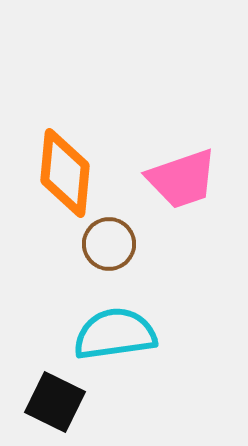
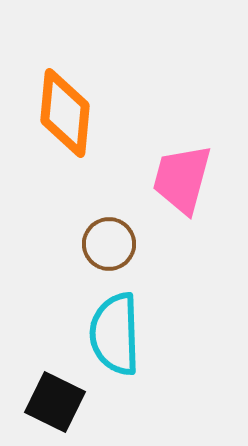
orange diamond: moved 60 px up
pink trapezoid: rotated 124 degrees clockwise
cyan semicircle: rotated 84 degrees counterclockwise
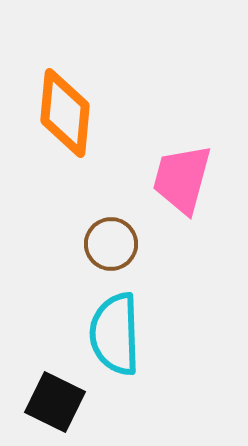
brown circle: moved 2 px right
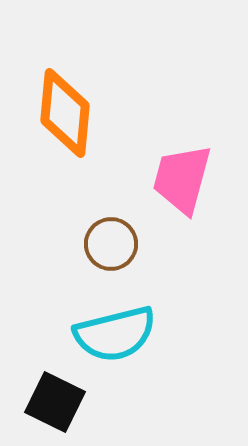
cyan semicircle: rotated 102 degrees counterclockwise
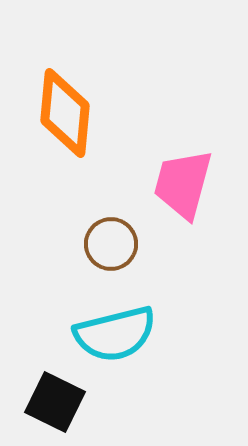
pink trapezoid: moved 1 px right, 5 px down
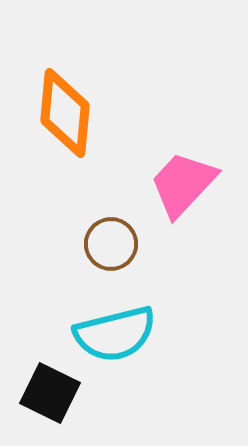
pink trapezoid: rotated 28 degrees clockwise
black square: moved 5 px left, 9 px up
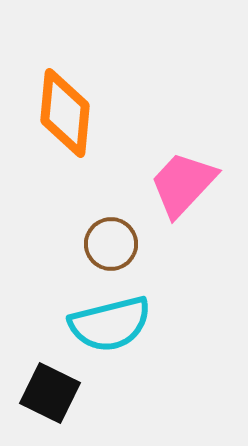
cyan semicircle: moved 5 px left, 10 px up
